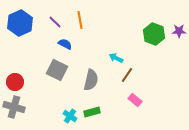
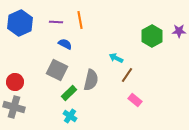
purple line: moved 1 px right; rotated 40 degrees counterclockwise
green hexagon: moved 2 px left, 2 px down; rotated 10 degrees clockwise
green rectangle: moved 23 px left, 19 px up; rotated 28 degrees counterclockwise
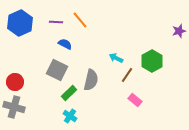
orange line: rotated 30 degrees counterclockwise
purple star: rotated 16 degrees counterclockwise
green hexagon: moved 25 px down
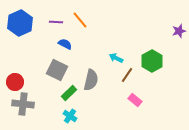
gray cross: moved 9 px right, 3 px up; rotated 10 degrees counterclockwise
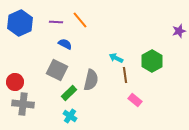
brown line: moved 2 px left; rotated 42 degrees counterclockwise
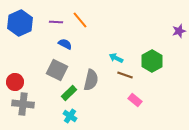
brown line: rotated 63 degrees counterclockwise
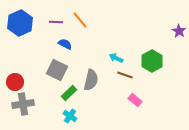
purple star: rotated 24 degrees counterclockwise
gray cross: rotated 15 degrees counterclockwise
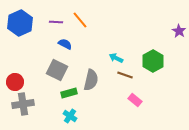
green hexagon: moved 1 px right
green rectangle: rotated 28 degrees clockwise
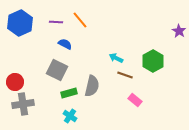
gray semicircle: moved 1 px right, 6 px down
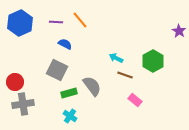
gray semicircle: rotated 50 degrees counterclockwise
